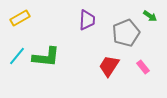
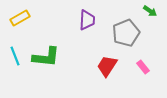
green arrow: moved 5 px up
cyan line: moved 2 px left; rotated 60 degrees counterclockwise
red trapezoid: moved 2 px left
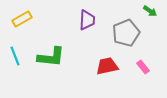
yellow rectangle: moved 2 px right, 1 px down
green L-shape: moved 5 px right
red trapezoid: rotated 45 degrees clockwise
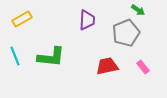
green arrow: moved 12 px left, 1 px up
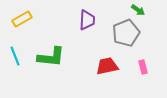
pink rectangle: rotated 24 degrees clockwise
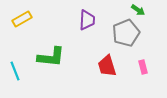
cyan line: moved 15 px down
red trapezoid: rotated 95 degrees counterclockwise
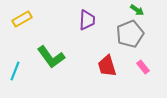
green arrow: moved 1 px left
gray pentagon: moved 4 px right, 1 px down
green L-shape: rotated 48 degrees clockwise
pink rectangle: rotated 24 degrees counterclockwise
cyan line: rotated 42 degrees clockwise
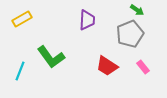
red trapezoid: rotated 40 degrees counterclockwise
cyan line: moved 5 px right
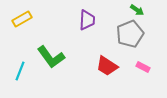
pink rectangle: rotated 24 degrees counterclockwise
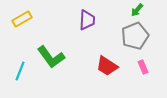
green arrow: rotated 96 degrees clockwise
gray pentagon: moved 5 px right, 2 px down
pink rectangle: rotated 40 degrees clockwise
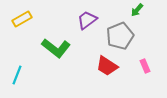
purple trapezoid: rotated 130 degrees counterclockwise
gray pentagon: moved 15 px left
green L-shape: moved 5 px right, 9 px up; rotated 16 degrees counterclockwise
pink rectangle: moved 2 px right, 1 px up
cyan line: moved 3 px left, 4 px down
